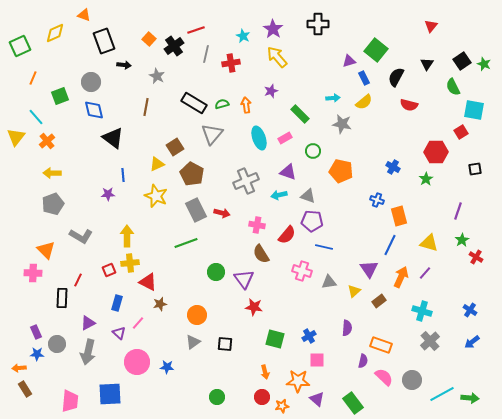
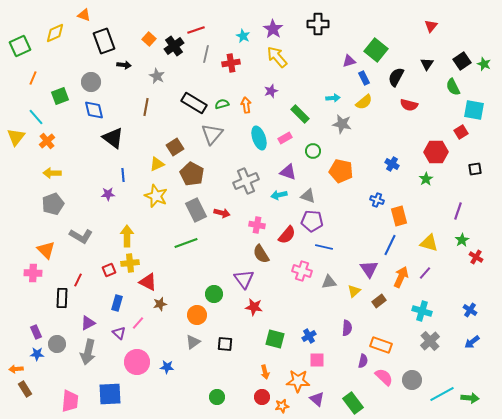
blue cross at (393, 167): moved 1 px left, 3 px up
green circle at (216, 272): moved 2 px left, 22 px down
orange arrow at (19, 368): moved 3 px left, 1 px down
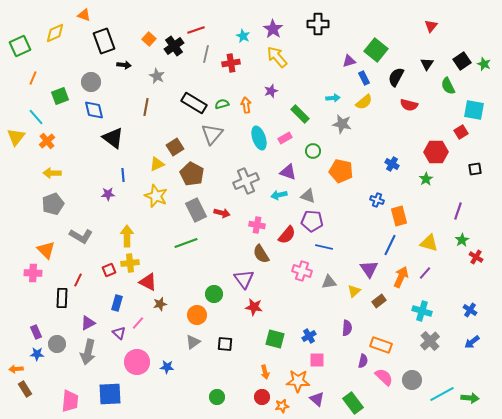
green semicircle at (453, 87): moved 5 px left, 1 px up
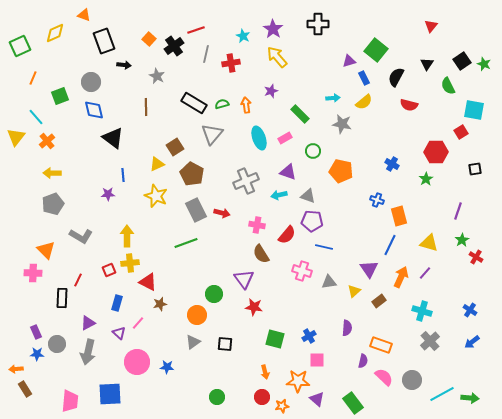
brown line at (146, 107): rotated 12 degrees counterclockwise
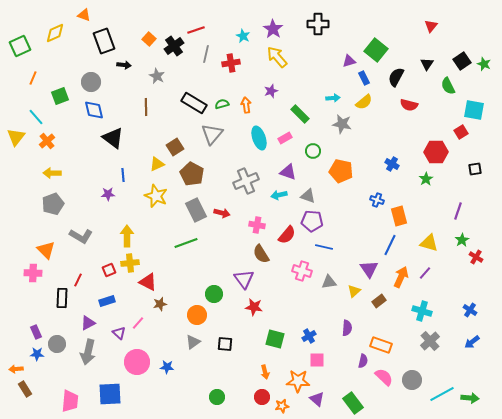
blue rectangle at (117, 303): moved 10 px left, 2 px up; rotated 56 degrees clockwise
